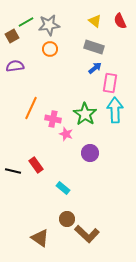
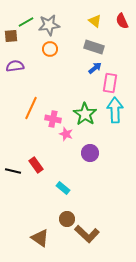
red semicircle: moved 2 px right
brown square: moved 1 px left; rotated 24 degrees clockwise
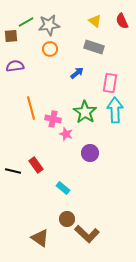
blue arrow: moved 18 px left, 5 px down
orange line: rotated 40 degrees counterclockwise
green star: moved 2 px up
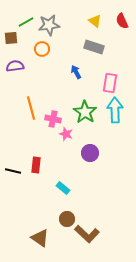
brown square: moved 2 px down
orange circle: moved 8 px left
blue arrow: moved 1 px left, 1 px up; rotated 80 degrees counterclockwise
red rectangle: rotated 42 degrees clockwise
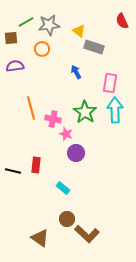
yellow triangle: moved 16 px left, 10 px down
purple circle: moved 14 px left
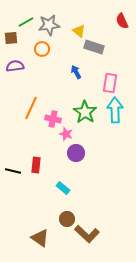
orange line: rotated 40 degrees clockwise
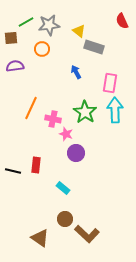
brown circle: moved 2 px left
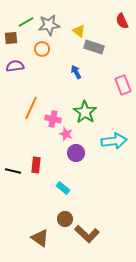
pink rectangle: moved 13 px right, 2 px down; rotated 30 degrees counterclockwise
cyan arrow: moved 1 px left, 31 px down; rotated 85 degrees clockwise
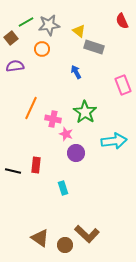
brown square: rotated 32 degrees counterclockwise
cyan rectangle: rotated 32 degrees clockwise
brown circle: moved 26 px down
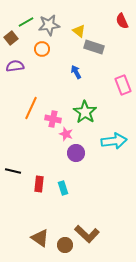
red rectangle: moved 3 px right, 19 px down
